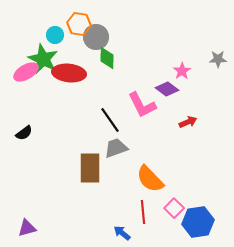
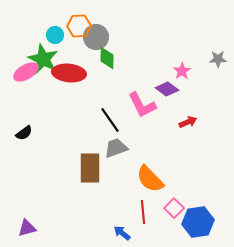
orange hexagon: moved 2 px down; rotated 10 degrees counterclockwise
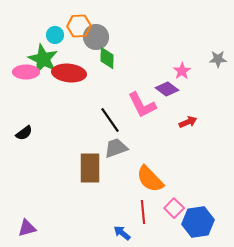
pink ellipse: rotated 30 degrees clockwise
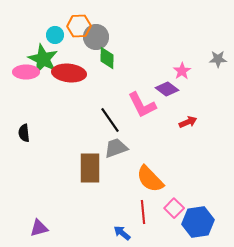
black semicircle: rotated 120 degrees clockwise
purple triangle: moved 12 px right
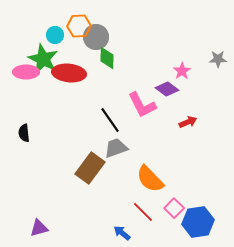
brown rectangle: rotated 36 degrees clockwise
red line: rotated 40 degrees counterclockwise
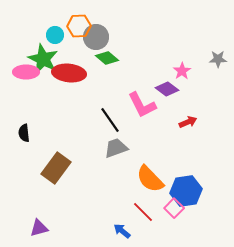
green diamond: rotated 50 degrees counterclockwise
brown rectangle: moved 34 px left
blue hexagon: moved 12 px left, 31 px up
blue arrow: moved 2 px up
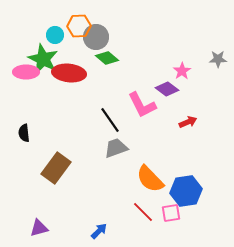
pink square: moved 3 px left, 5 px down; rotated 36 degrees clockwise
blue arrow: moved 23 px left; rotated 96 degrees clockwise
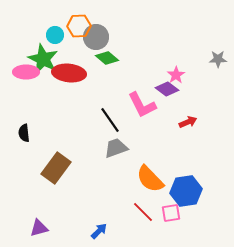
pink star: moved 6 px left, 4 px down
